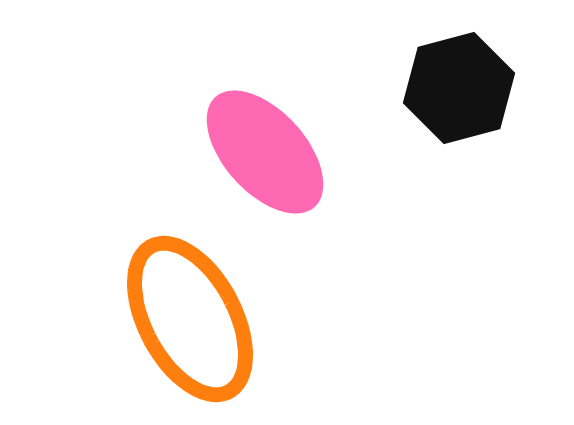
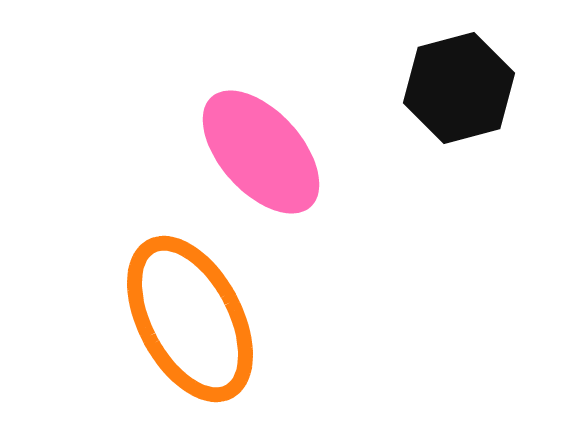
pink ellipse: moved 4 px left
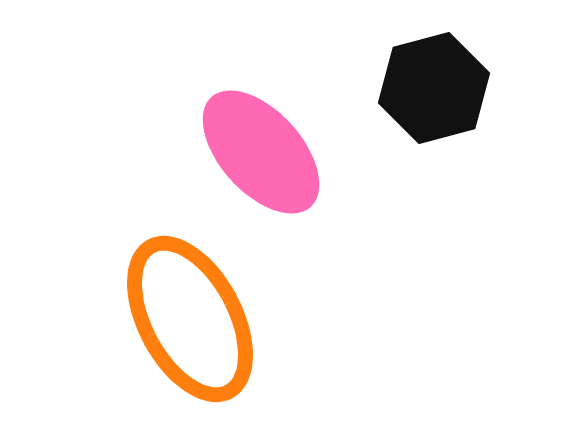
black hexagon: moved 25 px left
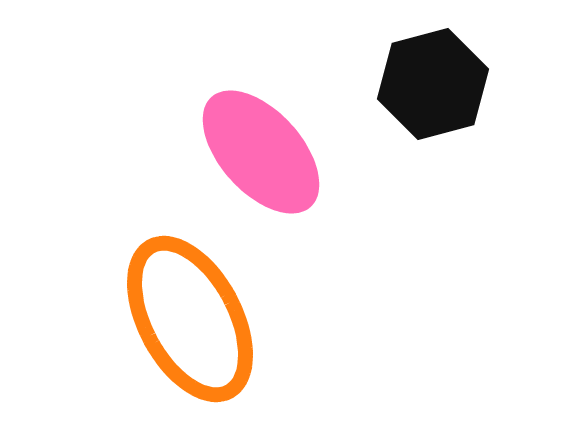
black hexagon: moved 1 px left, 4 px up
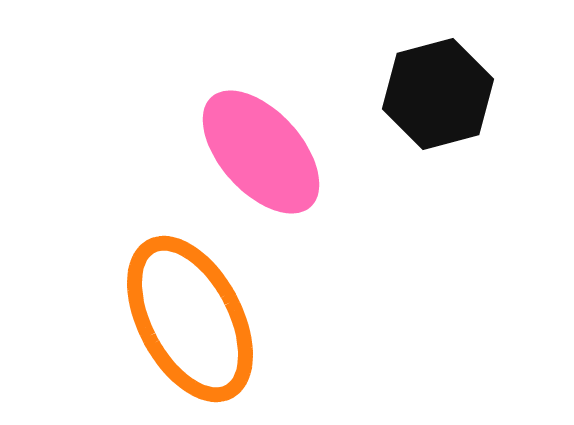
black hexagon: moved 5 px right, 10 px down
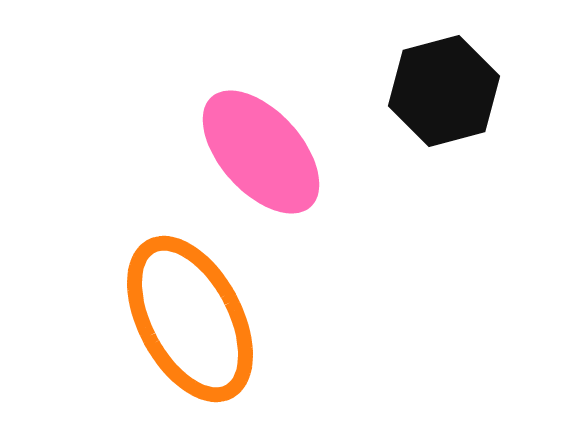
black hexagon: moved 6 px right, 3 px up
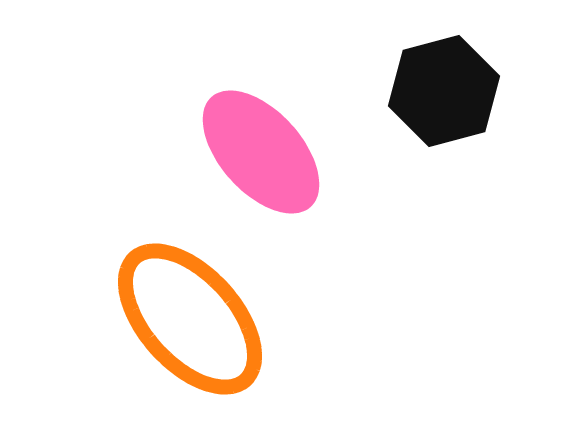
orange ellipse: rotated 14 degrees counterclockwise
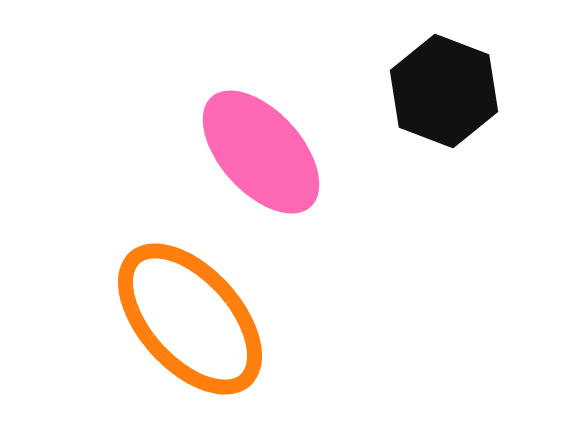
black hexagon: rotated 24 degrees counterclockwise
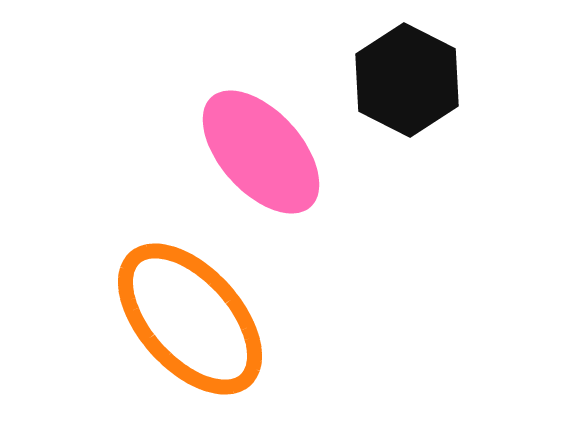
black hexagon: moved 37 px left, 11 px up; rotated 6 degrees clockwise
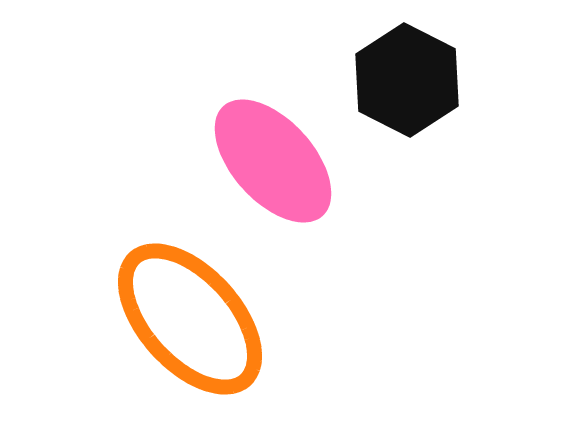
pink ellipse: moved 12 px right, 9 px down
